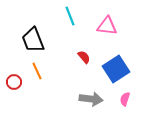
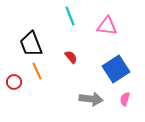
black trapezoid: moved 2 px left, 4 px down
red semicircle: moved 13 px left
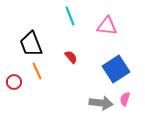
gray arrow: moved 10 px right, 4 px down
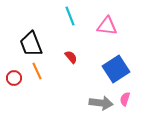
red circle: moved 4 px up
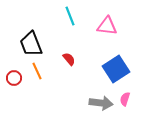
red semicircle: moved 2 px left, 2 px down
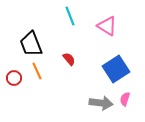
pink triangle: rotated 25 degrees clockwise
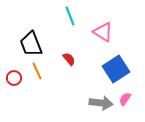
pink triangle: moved 4 px left, 6 px down
pink semicircle: rotated 16 degrees clockwise
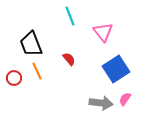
pink triangle: rotated 20 degrees clockwise
